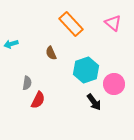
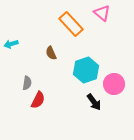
pink triangle: moved 11 px left, 10 px up
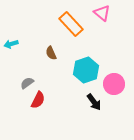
gray semicircle: rotated 136 degrees counterclockwise
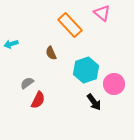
orange rectangle: moved 1 px left, 1 px down
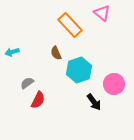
cyan arrow: moved 1 px right, 8 px down
brown semicircle: moved 5 px right
cyan hexagon: moved 7 px left
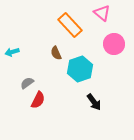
cyan hexagon: moved 1 px right, 1 px up
pink circle: moved 40 px up
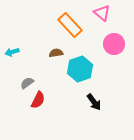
brown semicircle: rotated 104 degrees clockwise
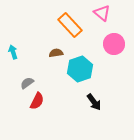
cyan arrow: moved 1 px right; rotated 88 degrees clockwise
red semicircle: moved 1 px left, 1 px down
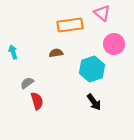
orange rectangle: rotated 55 degrees counterclockwise
cyan hexagon: moved 12 px right
red semicircle: rotated 42 degrees counterclockwise
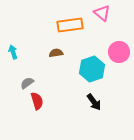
pink circle: moved 5 px right, 8 px down
